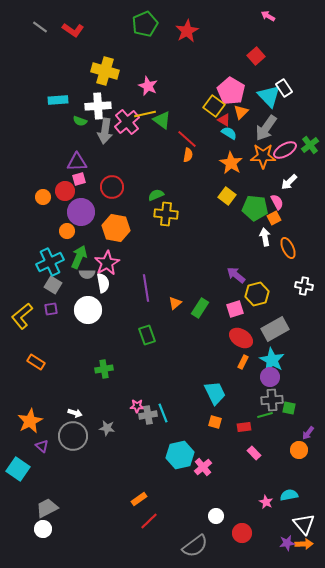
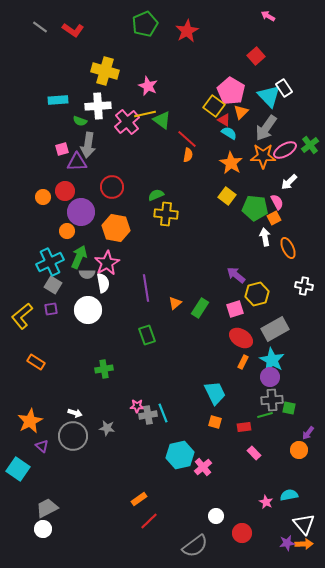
gray arrow at (105, 131): moved 17 px left, 14 px down
pink square at (79, 179): moved 17 px left, 30 px up
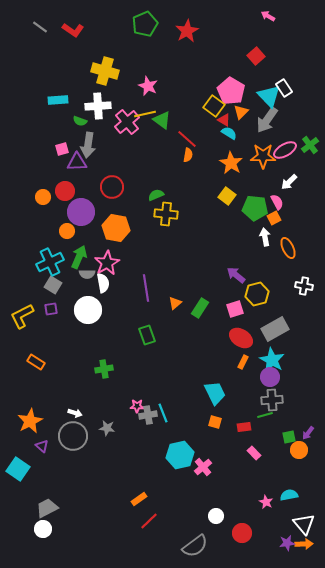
gray arrow at (266, 128): moved 1 px right, 8 px up
yellow L-shape at (22, 316): rotated 12 degrees clockwise
green square at (289, 408): moved 29 px down; rotated 24 degrees counterclockwise
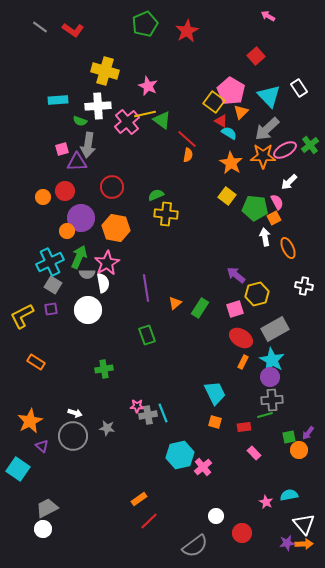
white rectangle at (284, 88): moved 15 px right
yellow square at (214, 106): moved 4 px up
red triangle at (224, 120): moved 3 px left, 1 px down
gray arrow at (267, 120): moved 9 px down; rotated 12 degrees clockwise
purple circle at (81, 212): moved 6 px down
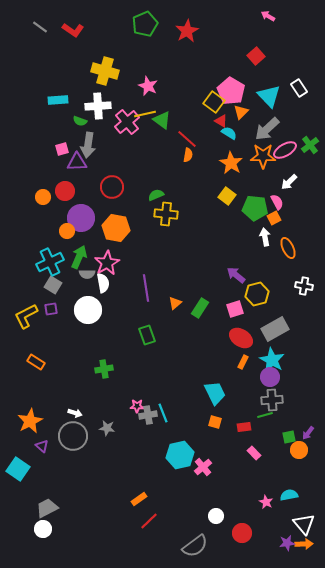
yellow L-shape at (22, 316): moved 4 px right
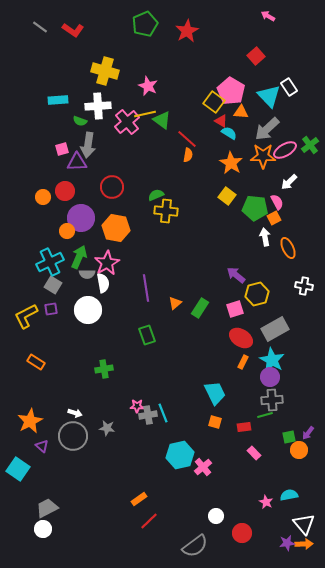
white rectangle at (299, 88): moved 10 px left, 1 px up
orange triangle at (241, 112): rotated 49 degrees clockwise
yellow cross at (166, 214): moved 3 px up
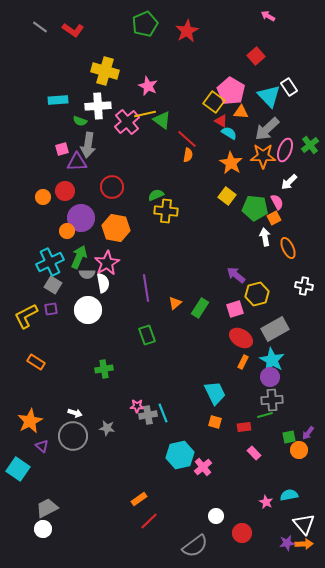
pink ellipse at (285, 150): rotated 40 degrees counterclockwise
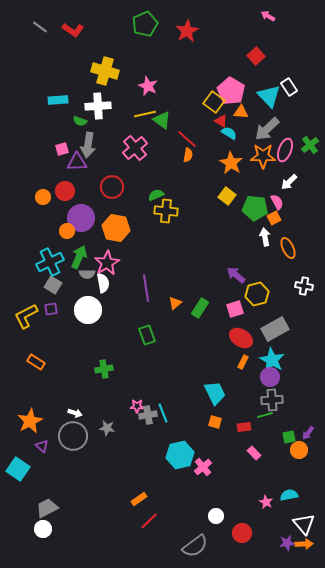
pink cross at (127, 122): moved 8 px right, 26 px down
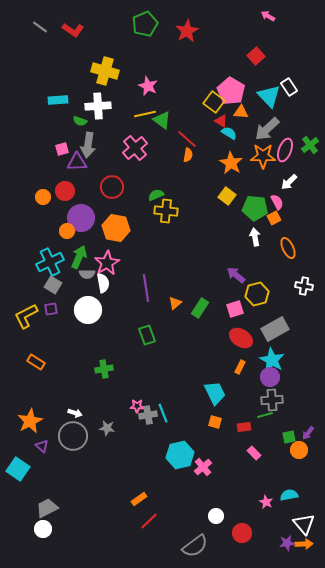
white arrow at (265, 237): moved 10 px left
orange rectangle at (243, 362): moved 3 px left, 5 px down
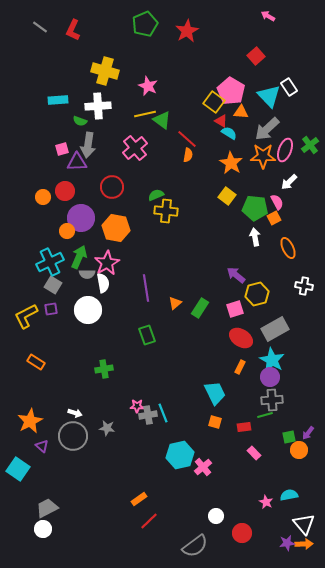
red L-shape at (73, 30): rotated 80 degrees clockwise
